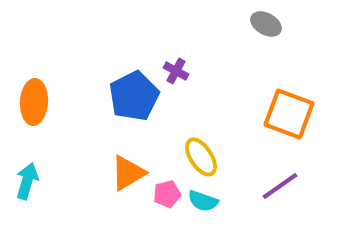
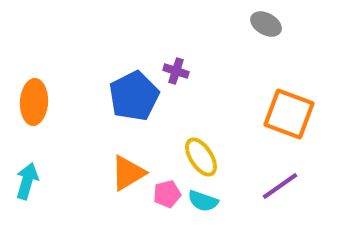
purple cross: rotated 10 degrees counterclockwise
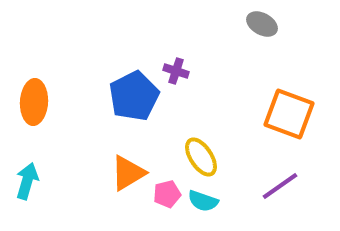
gray ellipse: moved 4 px left
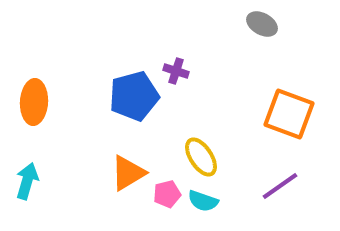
blue pentagon: rotated 12 degrees clockwise
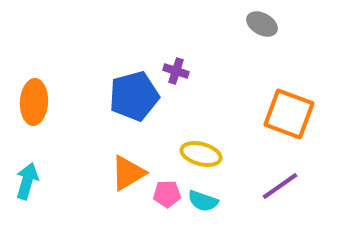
yellow ellipse: moved 3 px up; rotated 42 degrees counterclockwise
pink pentagon: rotated 12 degrees clockwise
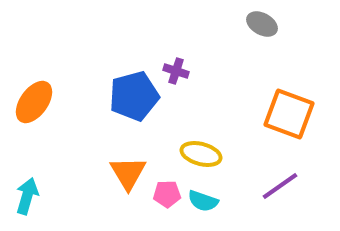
orange ellipse: rotated 33 degrees clockwise
orange triangle: rotated 30 degrees counterclockwise
cyan arrow: moved 15 px down
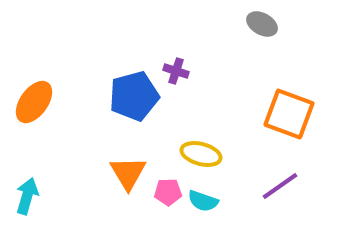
pink pentagon: moved 1 px right, 2 px up
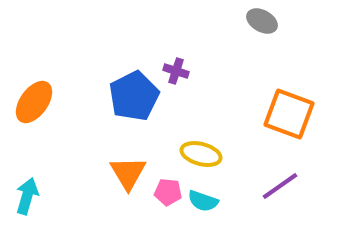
gray ellipse: moved 3 px up
blue pentagon: rotated 12 degrees counterclockwise
pink pentagon: rotated 8 degrees clockwise
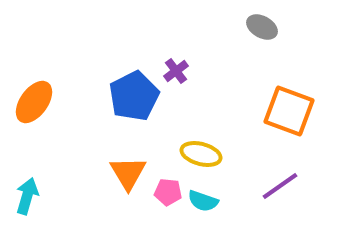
gray ellipse: moved 6 px down
purple cross: rotated 35 degrees clockwise
orange square: moved 3 px up
